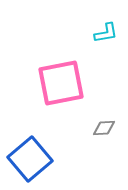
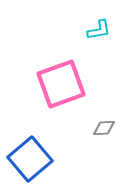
cyan L-shape: moved 7 px left, 3 px up
pink square: moved 1 px down; rotated 9 degrees counterclockwise
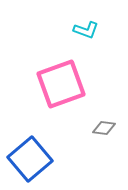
cyan L-shape: moved 13 px left; rotated 30 degrees clockwise
gray diamond: rotated 10 degrees clockwise
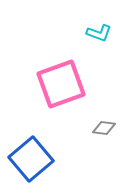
cyan L-shape: moved 13 px right, 3 px down
blue square: moved 1 px right
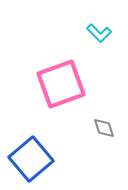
cyan L-shape: rotated 25 degrees clockwise
gray diamond: rotated 65 degrees clockwise
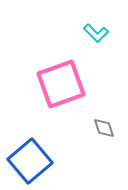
cyan L-shape: moved 3 px left
blue square: moved 1 px left, 2 px down
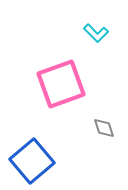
blue square: moved 2 px right
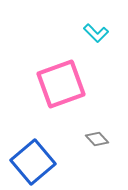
gray diamond: moved 7 px left, 11 px down; rotated 25 degrees counterclockwise
blue square: moved 1 px right, 1 px down
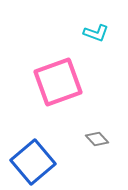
cyan L-shape: rotated 25 degrees counterclockwise
pink square: moved 3 px left, 2 px up
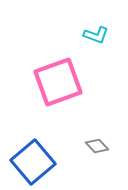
cyan L-shape: moved 2 px down
gray diamond: moved 7 px down
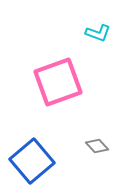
cyan L-shape: moved 2 px right, 2 px up
blue square: moved 1 px left, 1 px up
